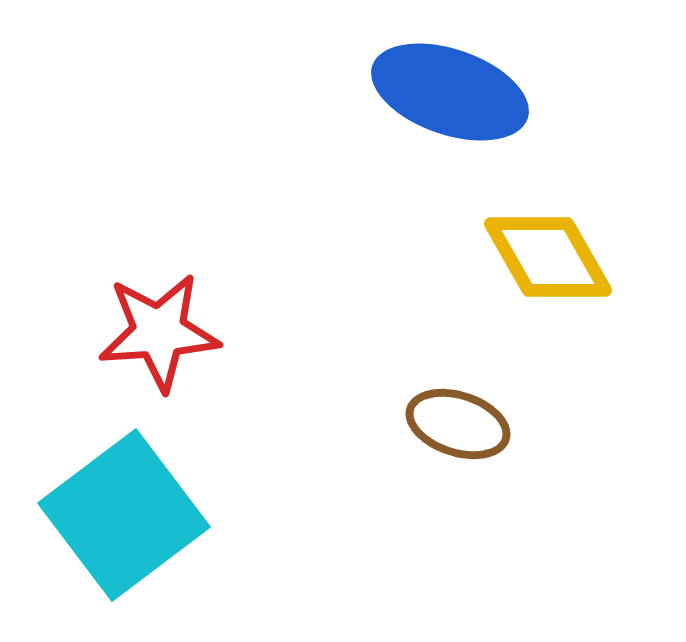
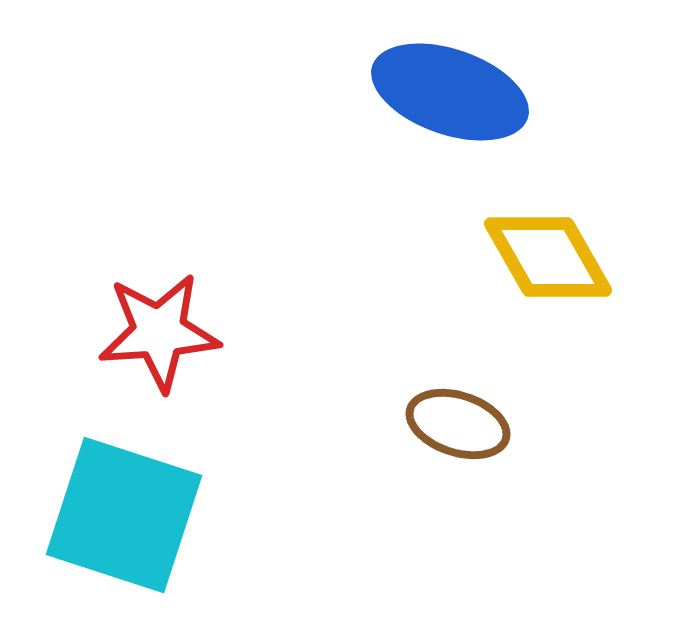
cyan square: rotated 35 degrees counterclockwise
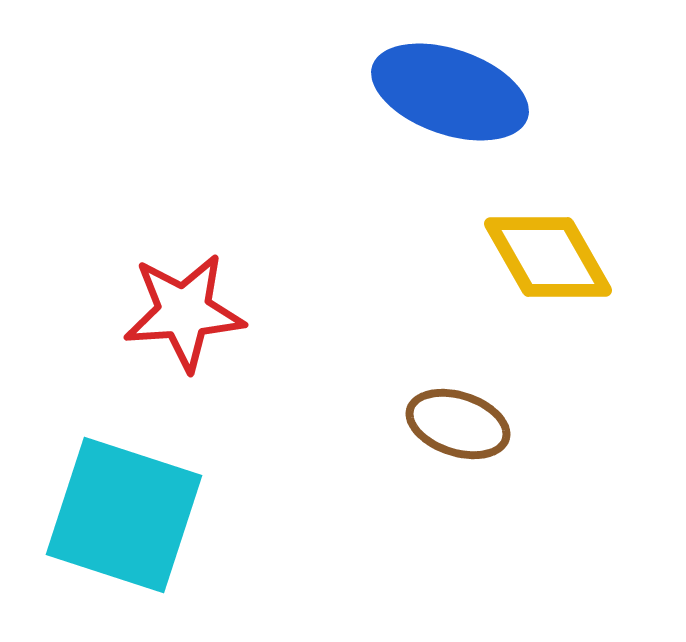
red star: moved 25 px right, 20 px up
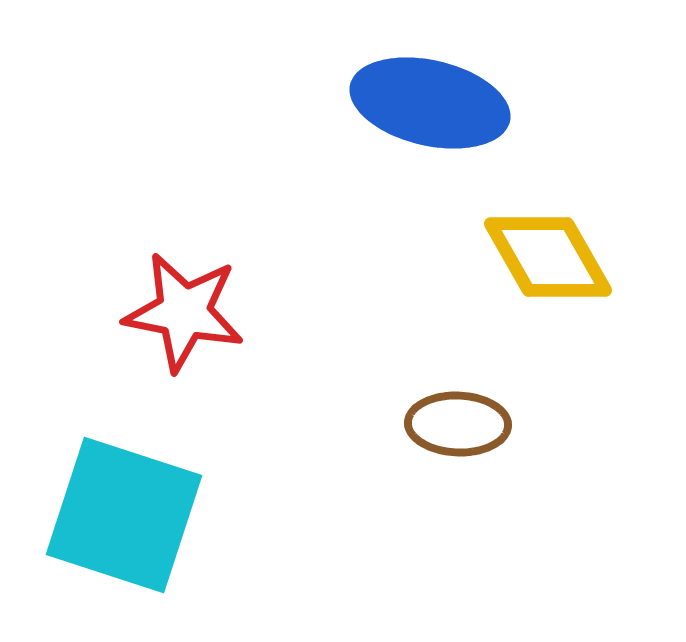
blue ellipse: moved 20 px left, 11 px down; rotated 6 degrees counterclockwise
red star: rotated 15 degrees clockwise
brown ellipse: rotated 16 degrees counterclockwise
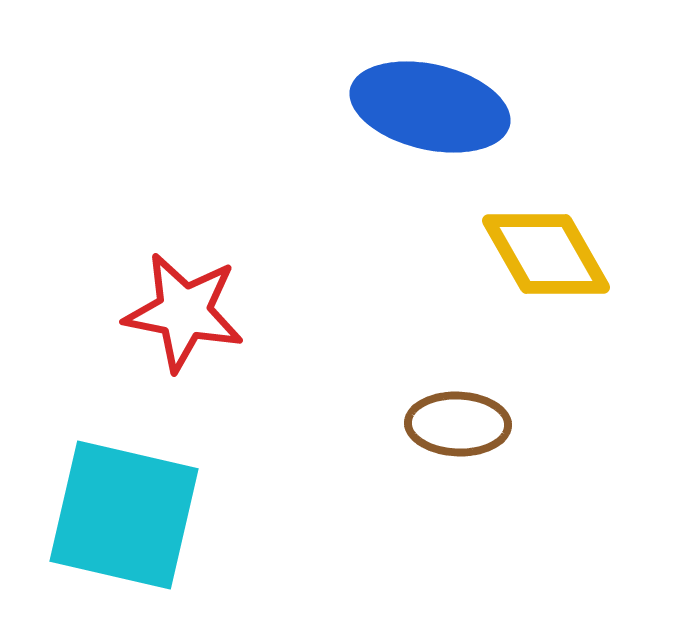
blue ellipse: moved 4 px down
yellow diamond: moved 2 px left, 3 px up
cyan square: rotated 5 degrees counterclockwise
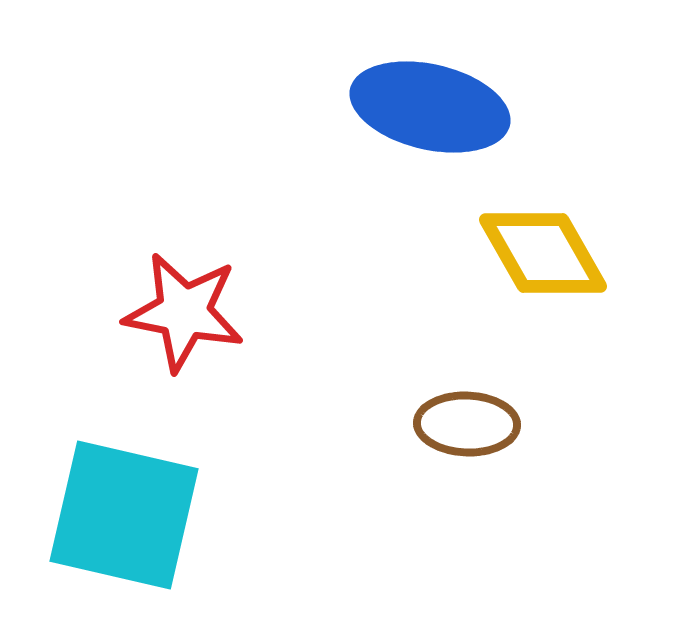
yellow diamond: moved 3 px left, 1 px up
brown ellipse: moved 9 px right
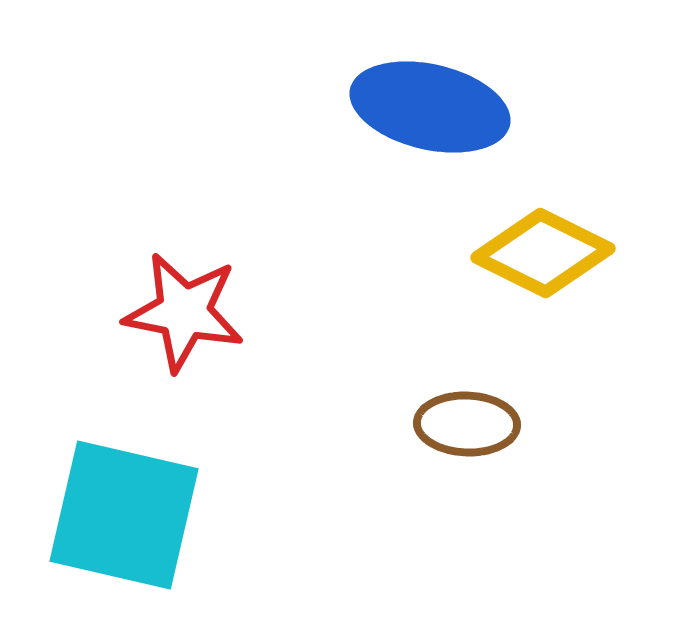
yellow diamond: rotated 34 degrees counterclockwise
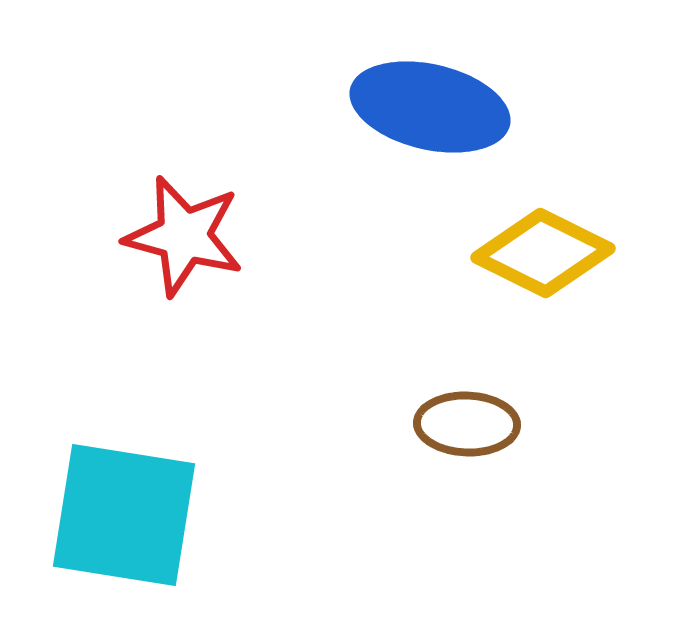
red star: moved 76 px up; rotated 4 degrees clockwise
cyan square: rotated 4 degrees counterclockwise
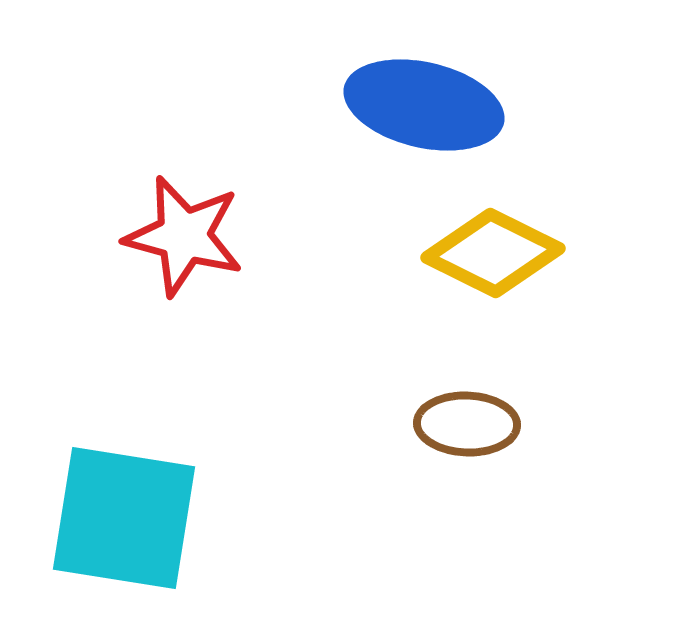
blue ellipse: moved 6 px left, 2 px up
yellow diamond: moved 50 px left
cyan square: moved 3 px down
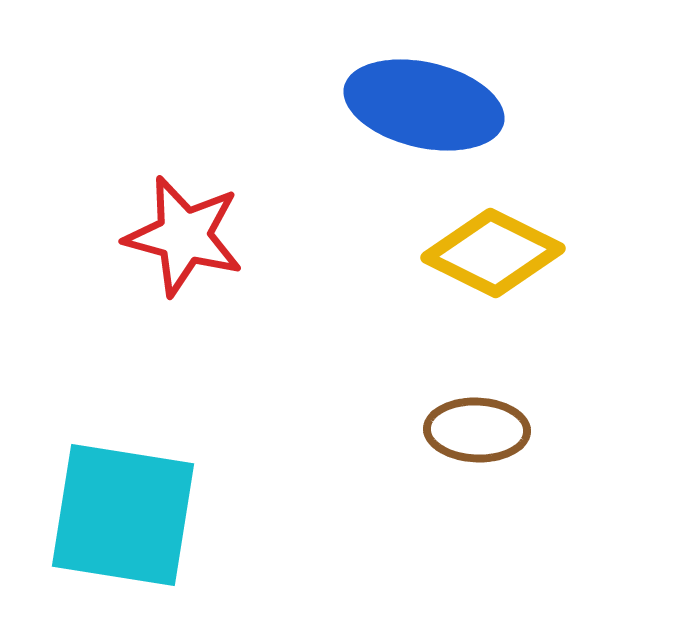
brown ellipse: moved 10 px right, 6 px down
cyan square: moved 1 px left, 3 px up
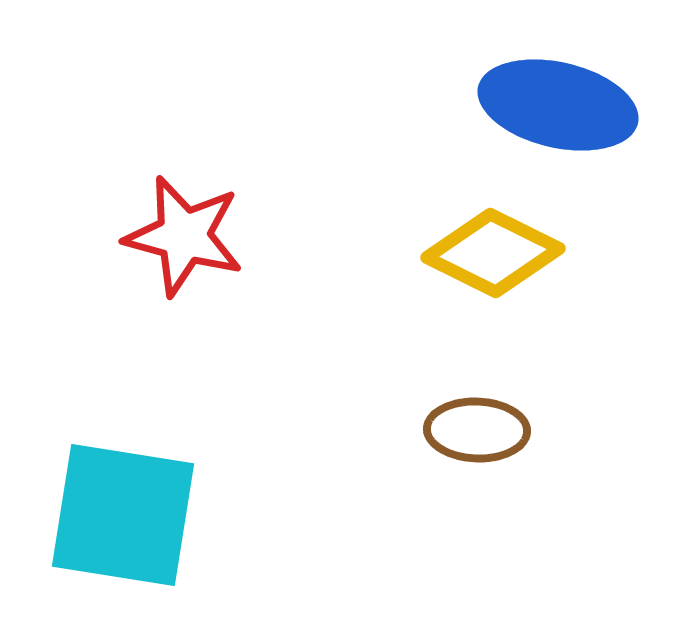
blue ellipse: moved 134 px right
